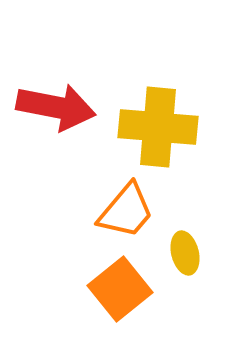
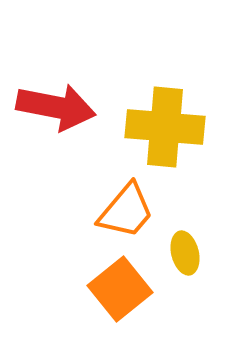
yellow cross: moved 7 px right
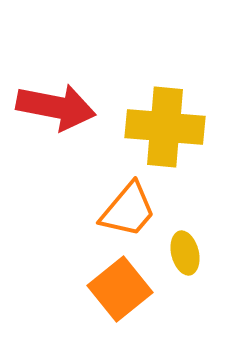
orange trapezoid: moved 2 px right, 1 px up
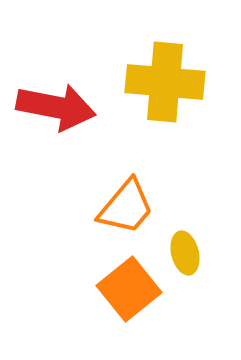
yellow cross: moved 45 px up
orange trapezoid: moved 2 px left, 3 px up
orange square: moved 9 px right
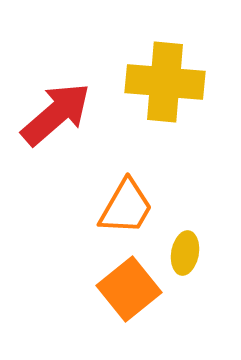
red arrow: moved 7 px down; rotated 52 degrees counterclockwise
orange trapezoid: rotated 10 degrees counterclockwise
yellow ellipse: rotated 24 degrees clockwise
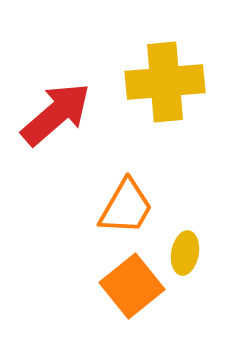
yellow cross: rotated 10 degrees counterclockwise
orange square: moved 3 px right, 3 px up
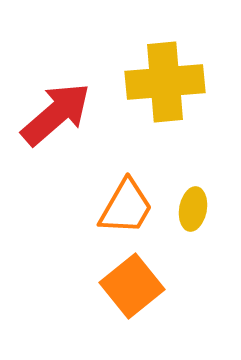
yellow ellipse: moved 8 px right, 44 px up
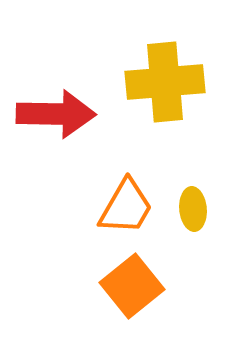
red arrow: rotated 42 degrees clockwise
yellow ellipse: rotated 15 degrees counterclockwise
